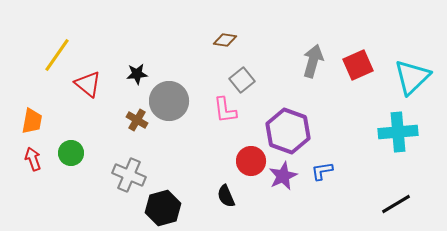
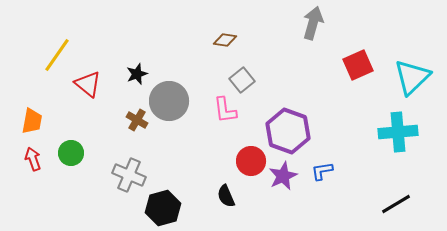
gray arrow: moved 38 px up
black star: rotated 15 degrees counterclockwise
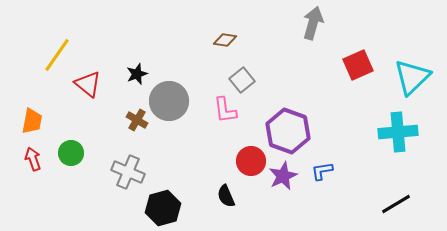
gray cross: moved 1 px left, 3 px up
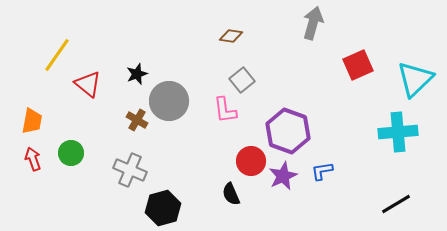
brown diamond: moved 6 px right, 4 px up
cyan triangle: moved 3 px right, 2 px down
gray cross: moved 2 px right, 2 px up
black semicircle: moved 5 px right, 2 px up
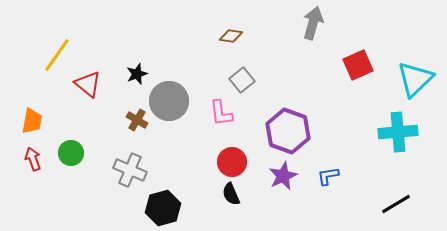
pink L-shape: moved 4 px left, 3 px down
red circle: moved 19 px left, 1 px down
blue L-shape: moved 6 px right, 5 px down
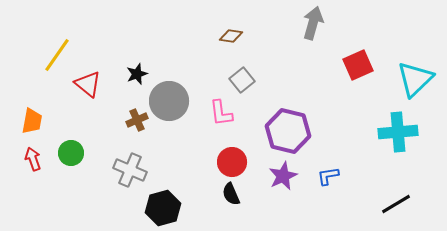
brown cross: rotated 35 degrees clockwise
purple hexagon: rotated 6 degrees counterclockwise
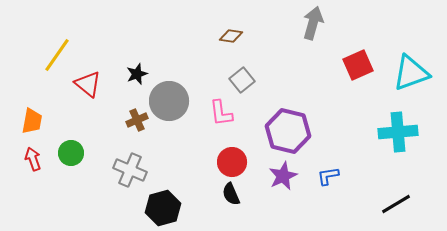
cyan triangle: moved 4 px left, 6 px up; rotated 24 degrees clockwise
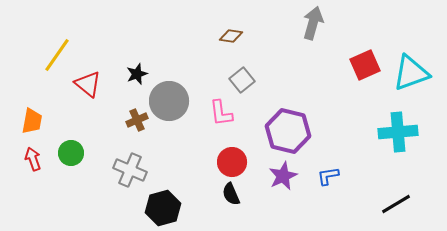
red square: moved 7 px right
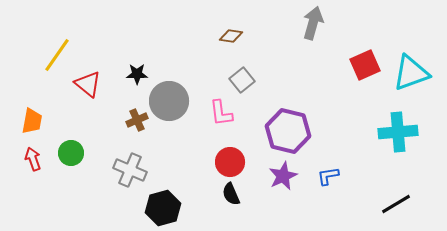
black star: rotated 20 degrees clockwise
red circle: moved 2 px left
